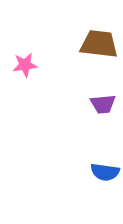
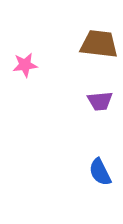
purple trapezoid: moved 3 px left, 3 px up
blue semicircle: moved 5 px left; rotated 56 degrees clockwise
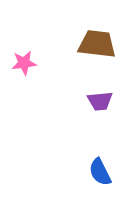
brown trapezoid: moved 2 px left
pink star: moved 1 px left, 2 px up
